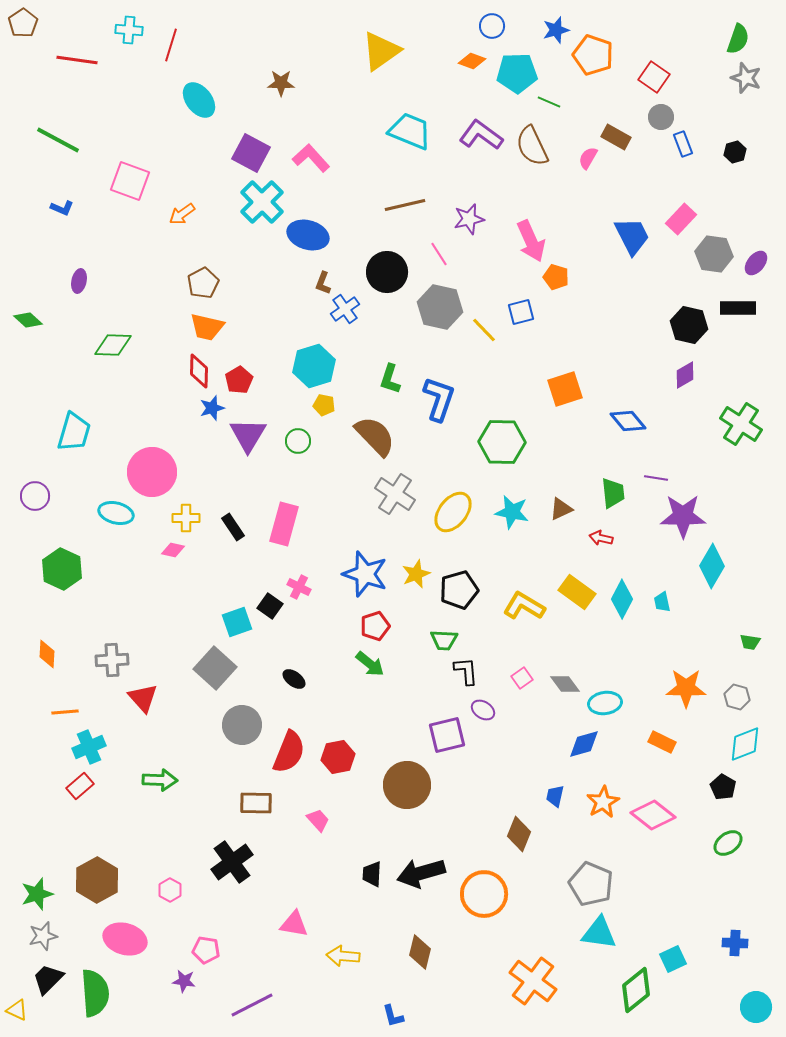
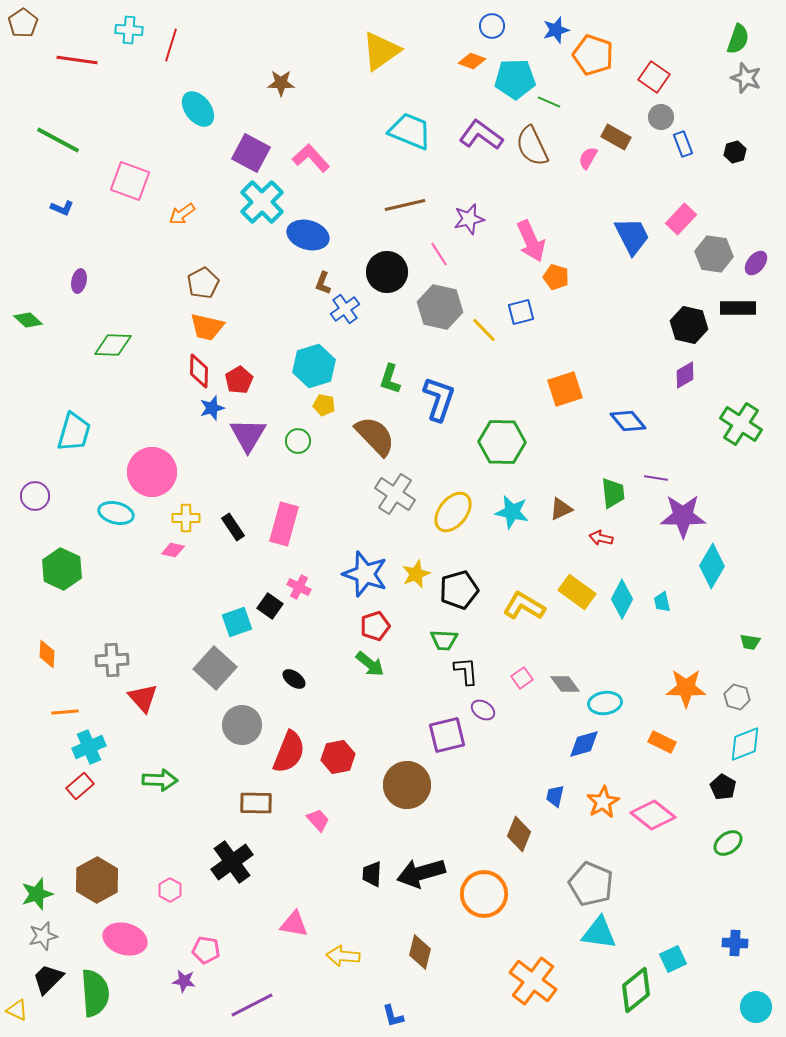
cyan pentagon at (517, 73): moved 2 px left, 6 px down
cyan ellipse at (199, 100): moved 1 px left, 9 px down
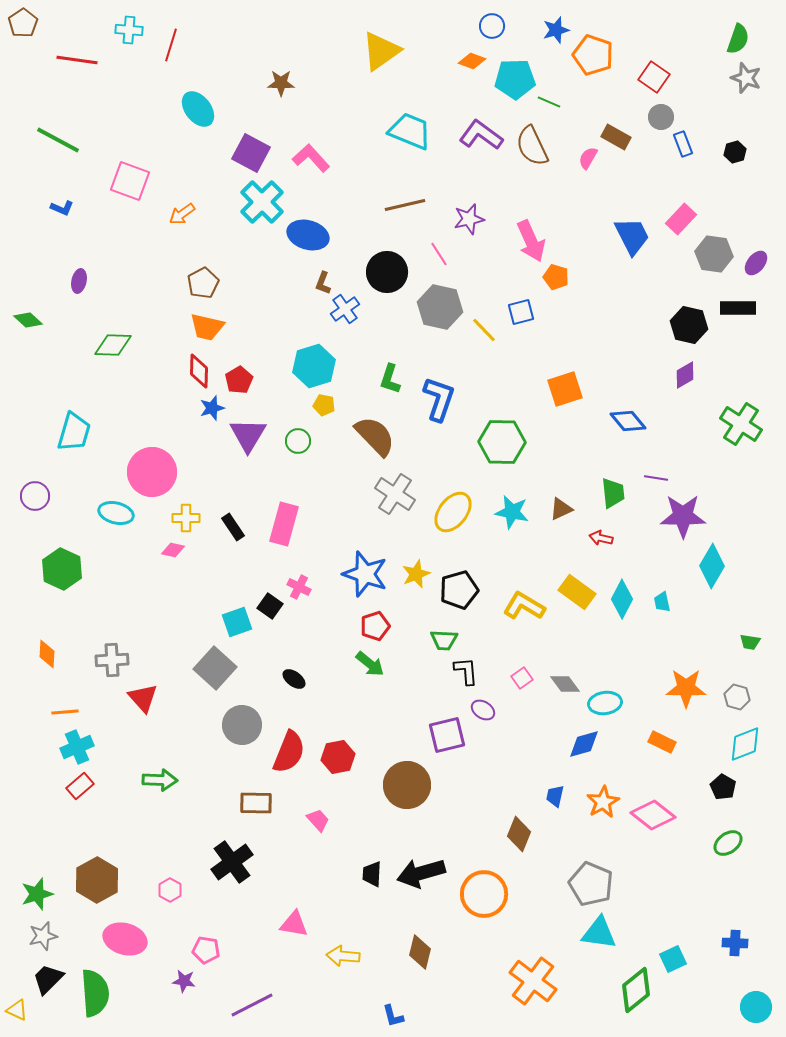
cyan cross at (89, 747): moved 12 px left
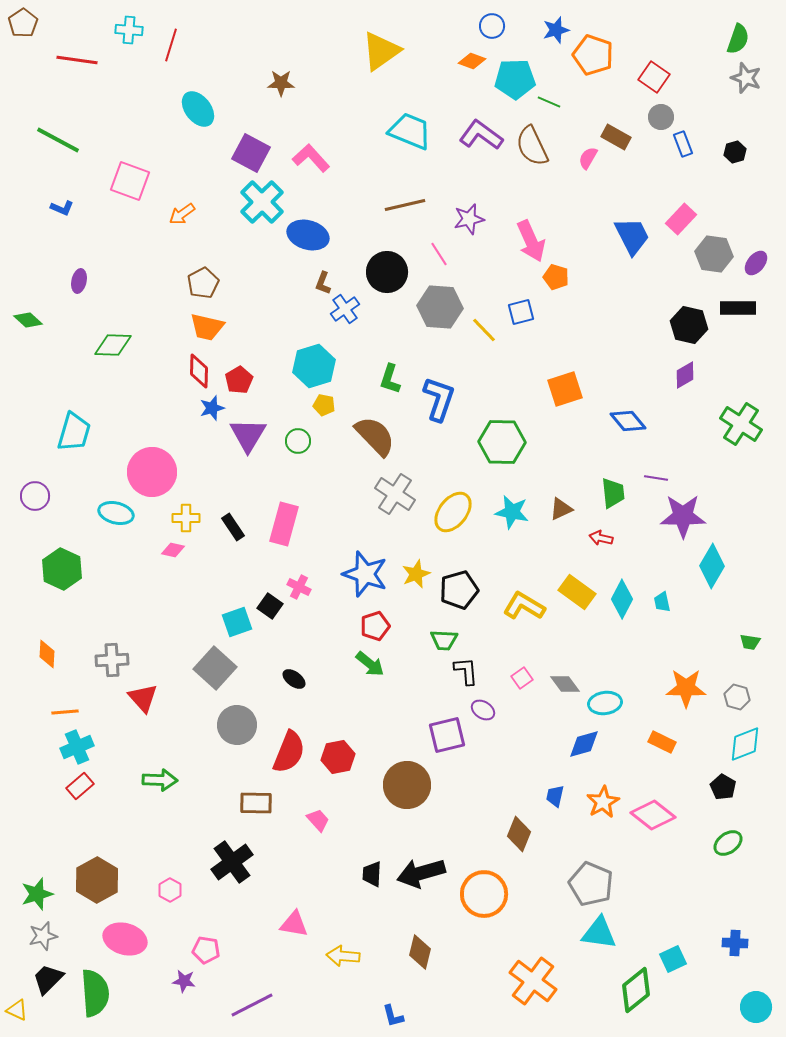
gray hexagon at (440, 307): rotated 9 degrees counterclockwise
gray circle at (242, 725): moved 5 px left
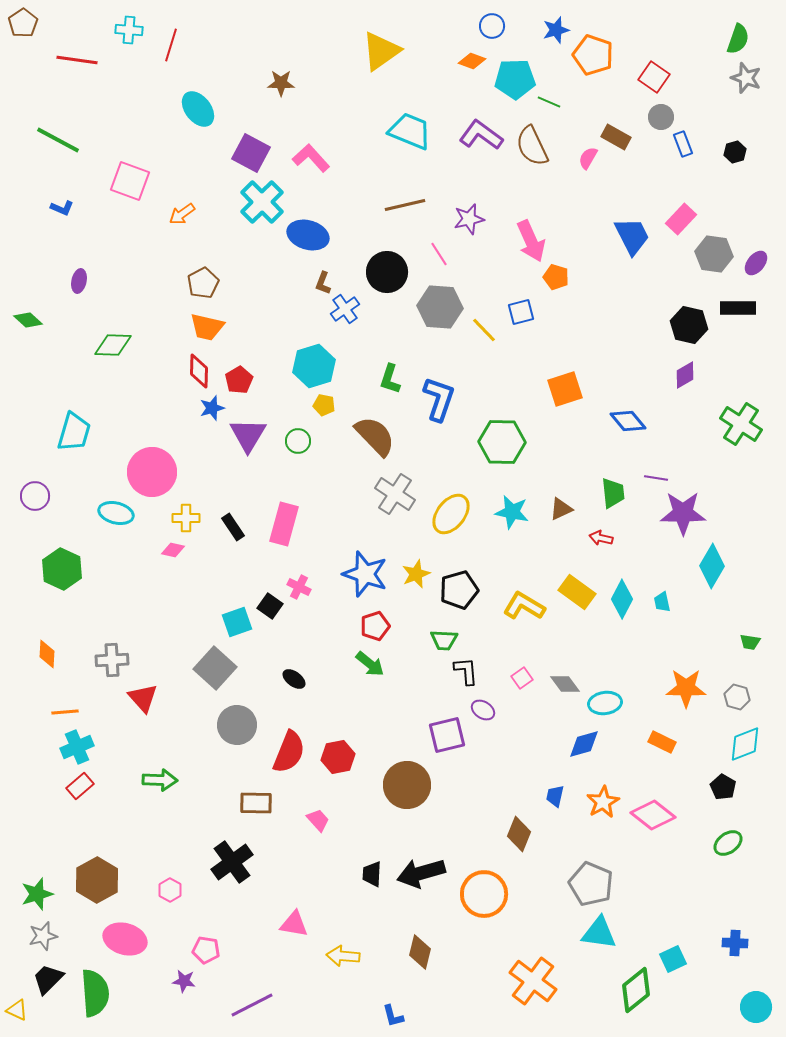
yellow ellipse at (453, 512): moved 2 px left, 2 px down
purple star at (683, 516): moved 3 px up
